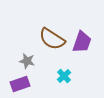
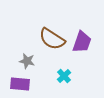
purple rectangle: rotated 24 degrees clockwise
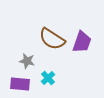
cyan cross: moved 16 px left, 2 px down
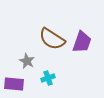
gray star: rotated 14 degrees clockwise
cyan cross: rotated 24 degrees clockwise
purple rectangle: moved 6 px left
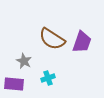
gray star: moved 3 px left
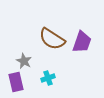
purple rectangle: moved 2 px right, 2 px up; rotated 72 degrees clockwise
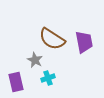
purple trapezoid: moved 2 px right; rotated 30 degrees counterclockwise
gray star: moved 11 px right, 1 px up
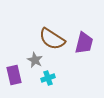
purple trapezoid: moved 1 px down; rotated 25 degrees clockwise
purple rectangle: moved 2 px left, 7 px up
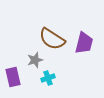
gray star: rotated 28 degrees clockwise
purple rectangle: moved 1 px left, 2 px down
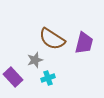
purple rectangle: rotated 30 degrees counterclockwise
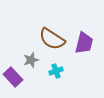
gray star: moved 4 px left
cyan cross: moved 8 px right, 7 px up
